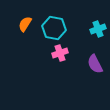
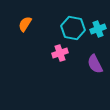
cyan hexagon: moved 19 px right
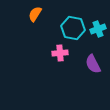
orange semicircle: moved 10 px right, 10 px up
pink cross: rotated 14 degrees clockwise
purple semicircle: moved 2 px left
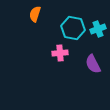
orange semicircle: rotated 14 degrees counterclockwise
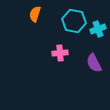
cyan hexagon: moved 1 px right, 7 px up
purple semicircle: moved 1 px right, 1 px up
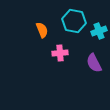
orange semicircle: moved 7 px right, 16 px down; rotated 140 degrees clockwise
cyan cross: moved 1 px right, 2 px down
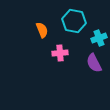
cyan cross: moved 7 px down
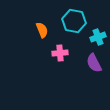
cyan cross: moved 1 px left, 1 px up
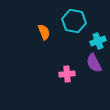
orange semicircle: moved 2 px right, 2 px down
cyan cross: moved 4 px down
pink cross: moved 7 px right, 21 px down
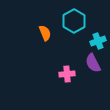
cyan hexagon: rotated 20 degrees clockwise
orange semicircle: moved 1 px right, 1 px down
purple semicircle: moved 1 px left
